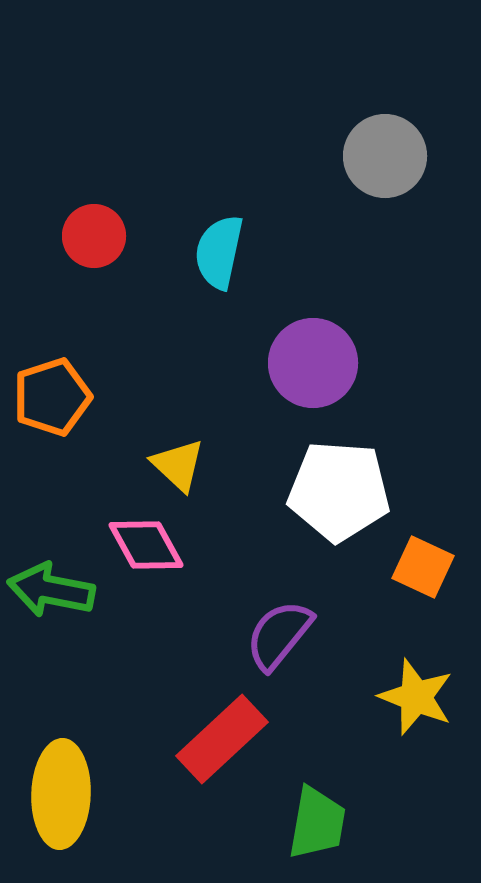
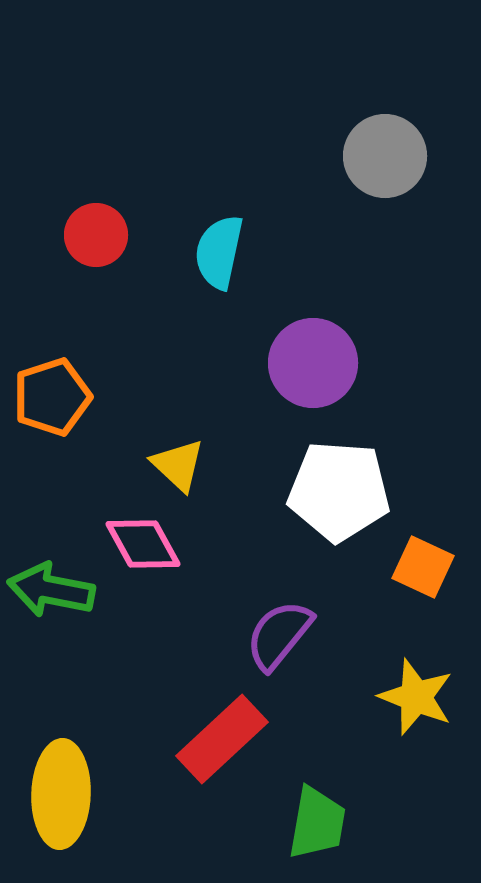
red circle: moved 2 px right, 1 px up
pink diamond: moved 3 px left, 1 px up
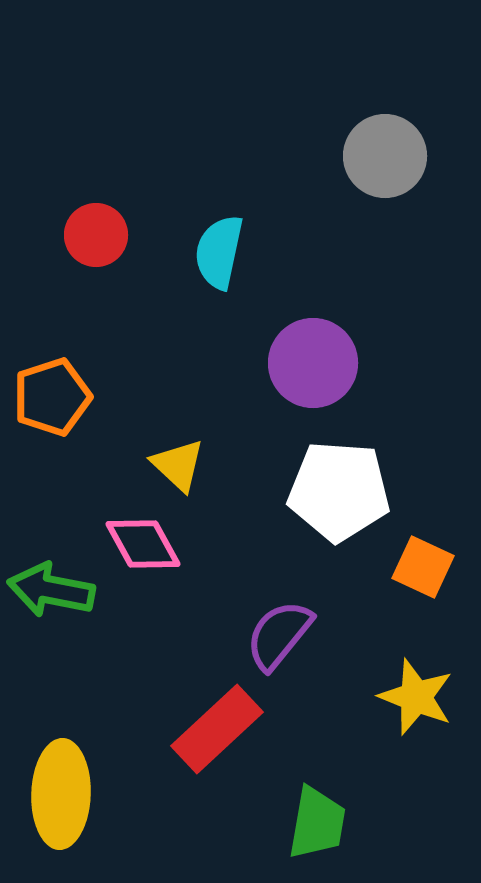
red rectangle: moved 5 px left, 10 px up
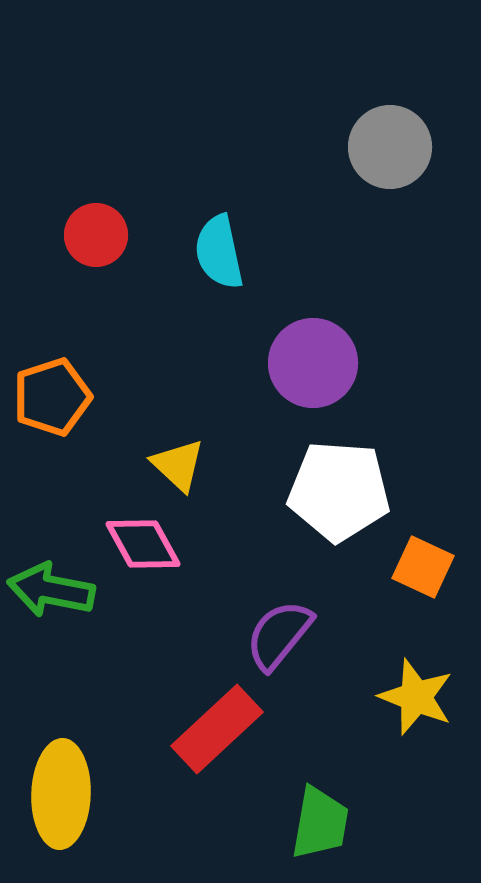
gray circle: moved 5 px right, 9 px up
cyan semicircle: rotated 24 degrees counterclockwise
green trapezoid: moved 3 px right
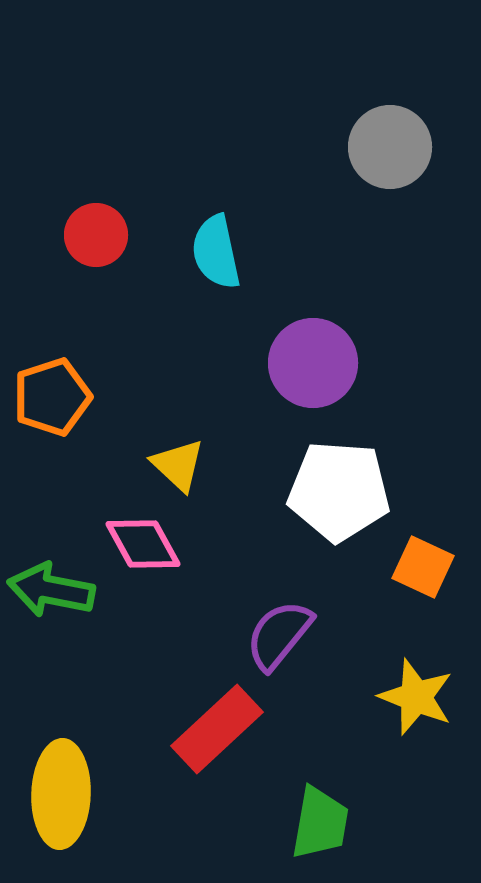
cyan semicircle: moved 3 px left
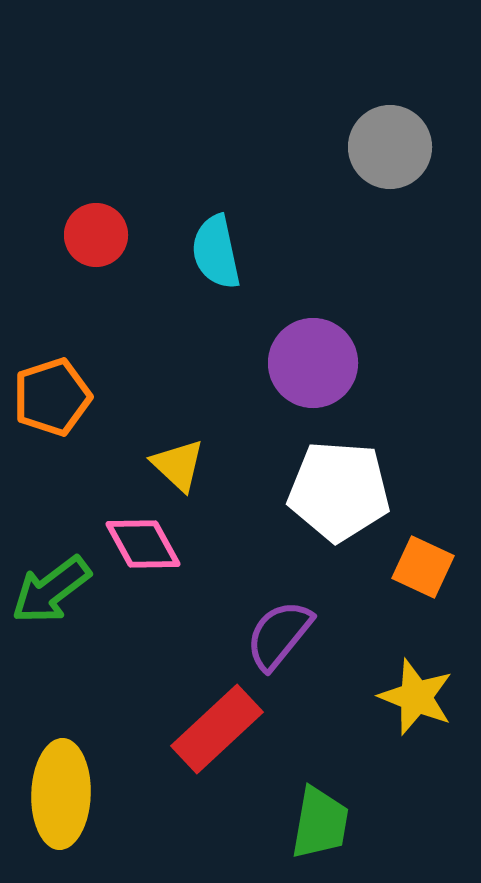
green arrow: rotated 48 degrees counterclockwise
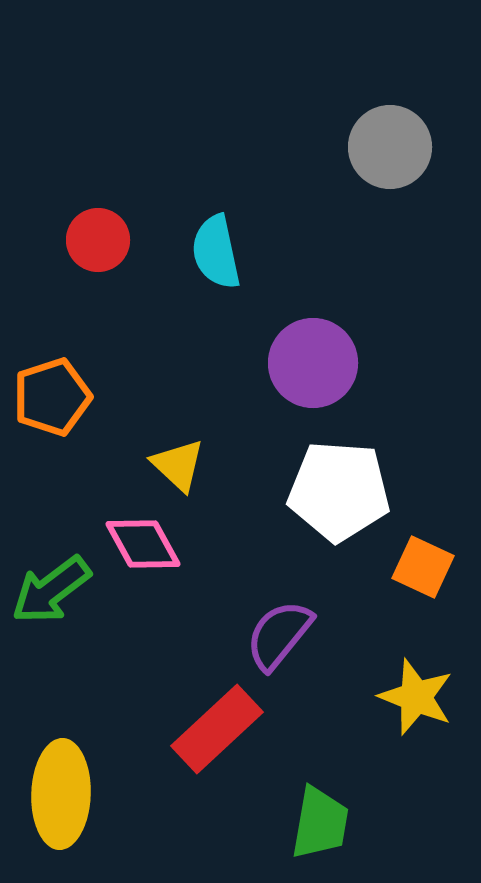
red circle: moved 2 px right, 5 px down
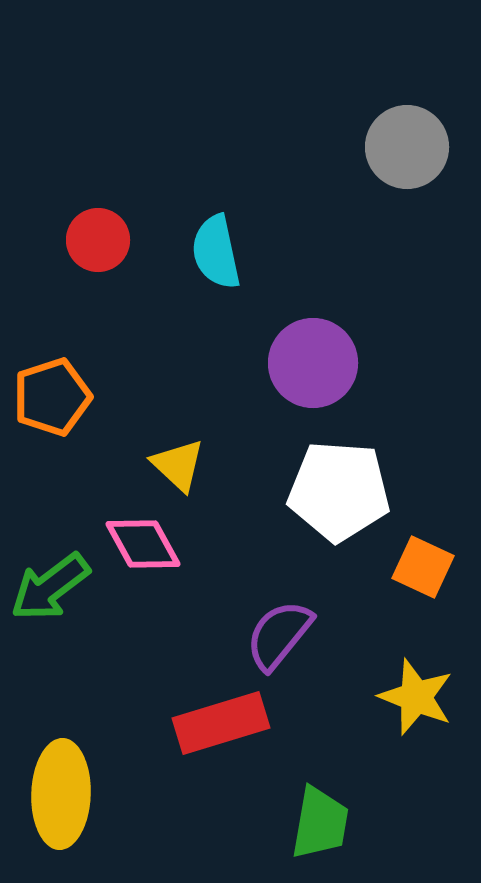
gray circle: moved 17 px right
green arrow: moved 1 px left, 3 px up
red rectangle: moved 4 px right, 6 px up; rotated 26 degrees clockwise
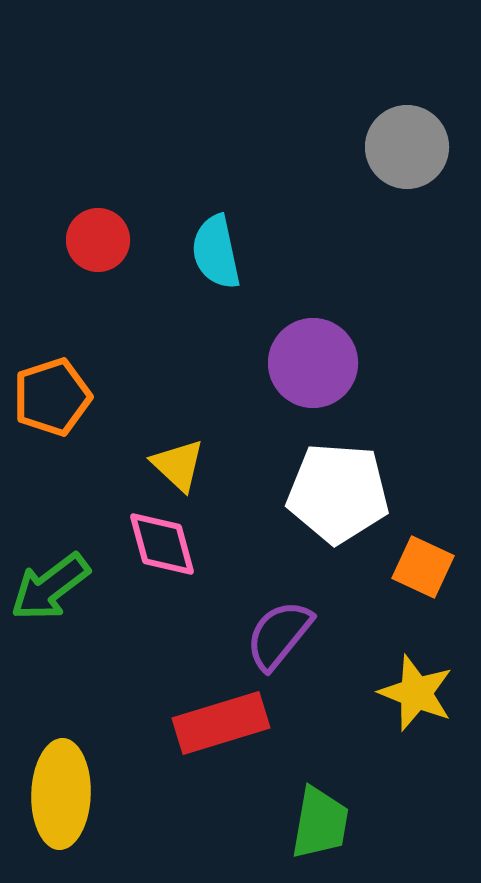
white pentagon: moved 1 px left, 2 px down
pink diamond: moved 19 px right; rotated 14 degrees clockwise
yellow star: moved 4 px up
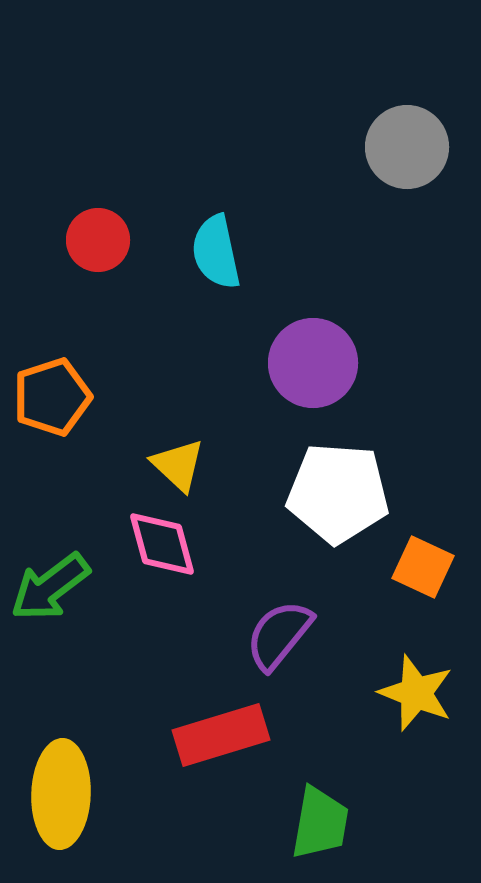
red rectangle: moved 12 px down
